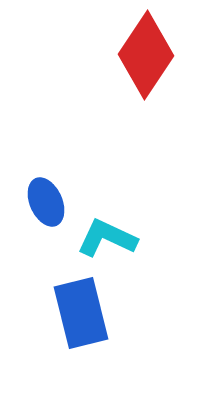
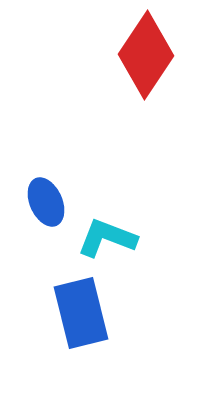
cyan L-shape: rotated 4 degrees counterclockwise
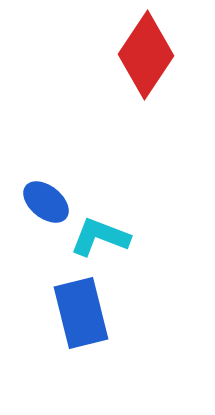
blue ellipse: rotated 27 degrees counterclockwise
cyan L-shape: moved 7 px left, 1 px up
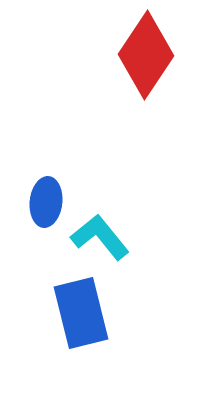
blue ellipse: rotated 57 degrees clockwise
cyan L-shape: rotated 30 degrees clockwise
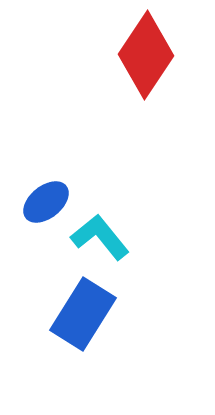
blue ellipse: rotated 45 degrees clockwise
blue rectangle: moved 2 px right, 1 px down; rotated 46 degrees clockwise
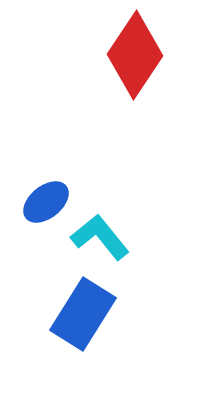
red diamond: moved 11 px left
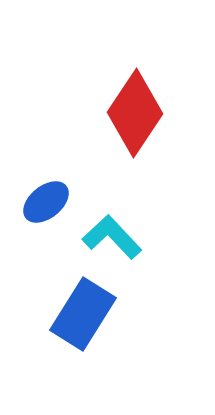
red diamond: moved 58 px down
cyan L-shape: moved 12 px right; rotated 4 degrees counterclockwise
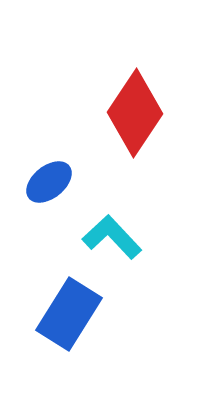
blue ellipse: moved 3 px right, 20 px up
blue rectangle: moved 14 px left
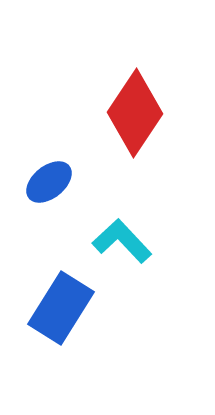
cyan L-shape: moved 10 px right, 4 px down
blue rectangle: moved 8 px left, 6 px up
